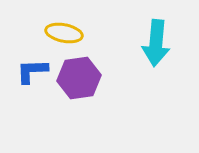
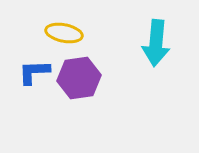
blue L-shape: moved 2 px right, 1 px down
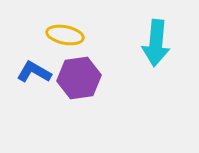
yellow ellipse: moved 1 px right, 2 px down
blue L-shape: rotated 32 degrees clockwise
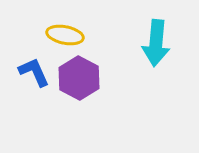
blue L-shape: rotated 36 degrees clockwise
purple hexagon: rotated 24 degrees counterclockwise
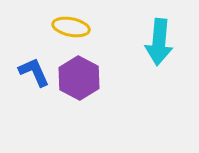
yellow ellipse: moved 6 px right, 8 px up
cyan arrow: moved 3 px right, 1 px up
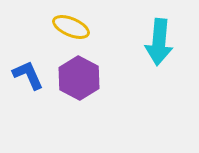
yellow ellipse: rotated 12 degrees clockwise
blue L-shape: moved 6 px left, 3 px down
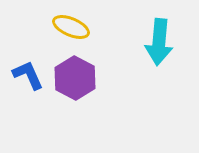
purple hexagon: moved 4 px left
